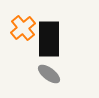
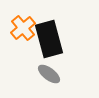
black rectangle: rotated 15 degrees counterclockwise
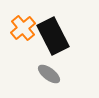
black rectangle: moved 4 px right, 3 px up; rotated 12 degrees counterclockwise
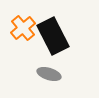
gray ellipse: rotated 20 degrees counterclockwise
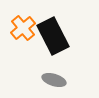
gray ellipse: moved 5 px right, 6 px down
